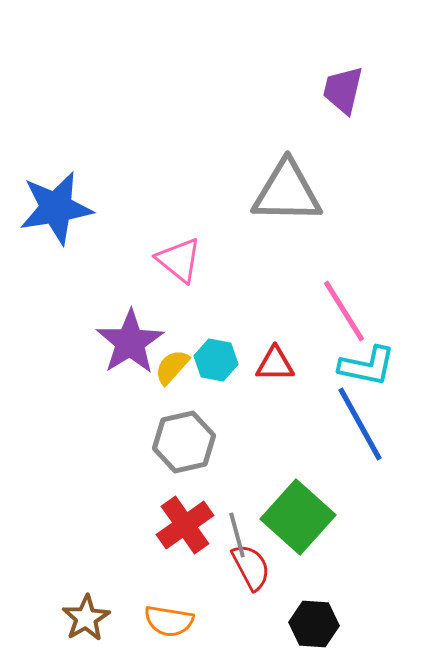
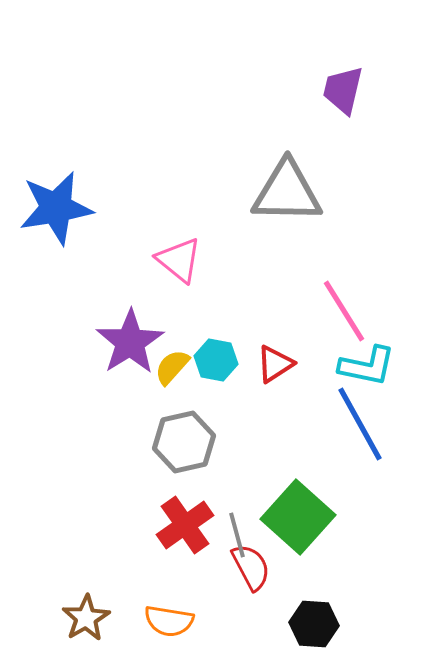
red triangle: rotated 33 degrees counterclockwise
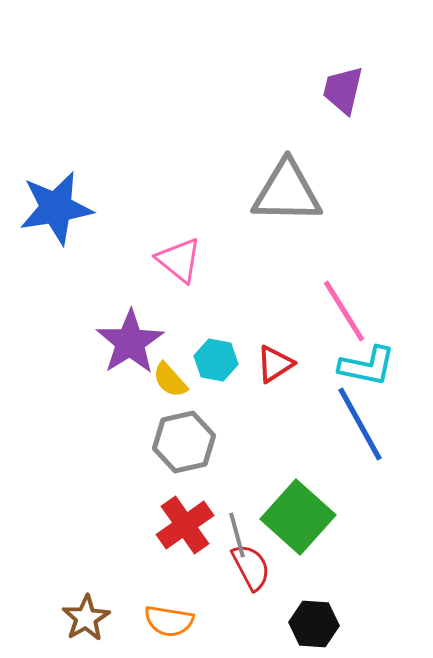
yellow semicircle: moved 2 px left, 13 px down; rotated 84 degrees counterclockwise
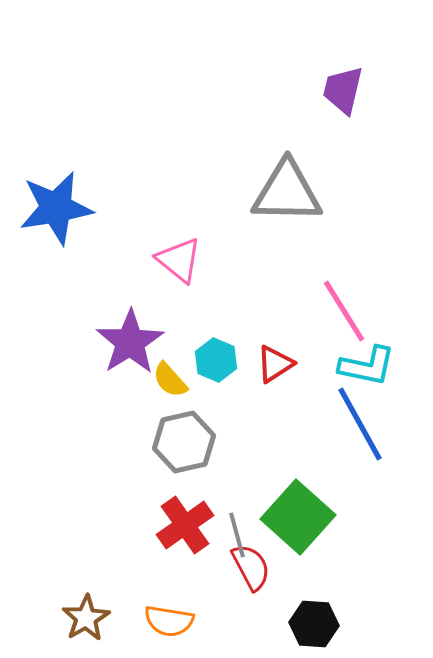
cyan hexagon: rotated 12 degrees clockwise
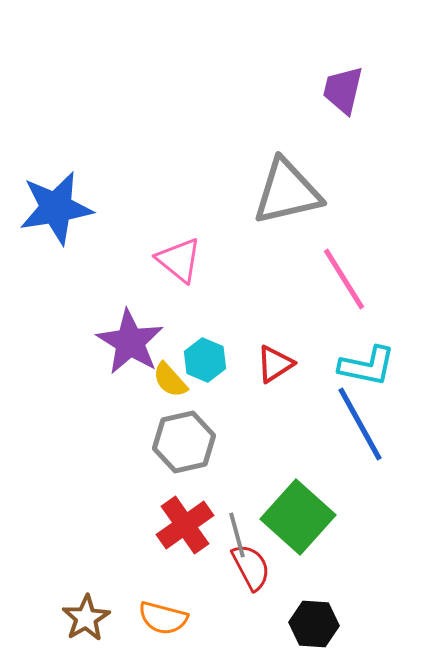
gray triangle: rotated 14 degrees counterclockwise
pink line: moved 32 px up
purple star: rotated 8 degrees counterclockwise
cyan hexagon: moved 11 px left
orange semicircle: moved 6 px left, 3 px up; rotated 6 degrees clockwise
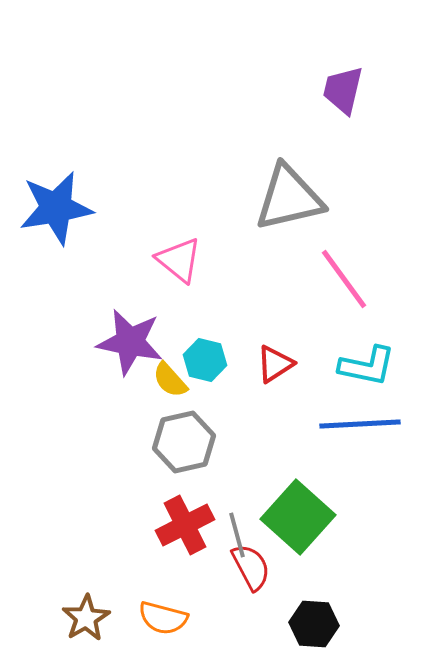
gray triangle: moved 2 px right, 6 px down
pink line: rotated 4 degrees counterclockwise
purple star: rotated 20 degrees counterclockwise
cyan hexagon: rotated 9 degrees counterclockwise
blue line: rotated 64 degrees counterclockwise
red cross: rotated 8 degrees clockwise
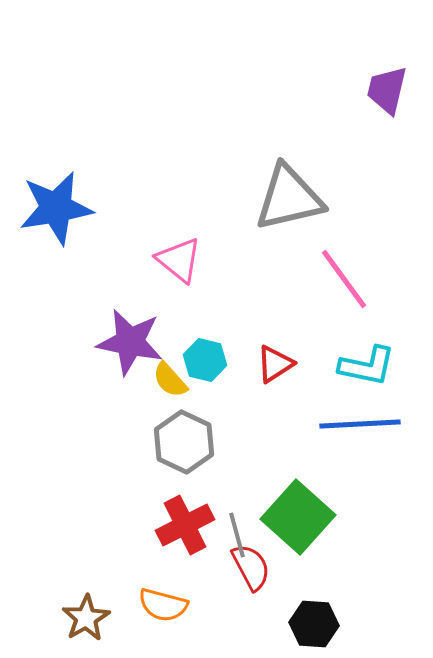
purple trapezoid: moved 44 px right
gray hexagon: rotated 22 degrees counterclockwise
orange semicircle: moved 13 px up
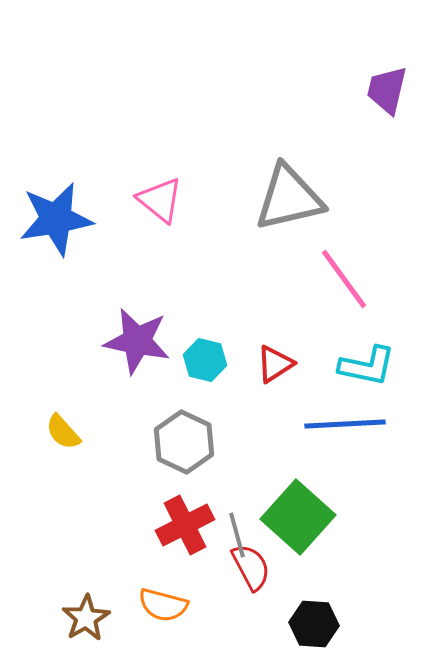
blue star: moved 11 px down
pink triangle: moved 19 px left, 60 px up
purple star: moved 7 px right, 1 px up
yellow semicircle: moved 107 px left, 52 px down
blue line: moved 15 px left
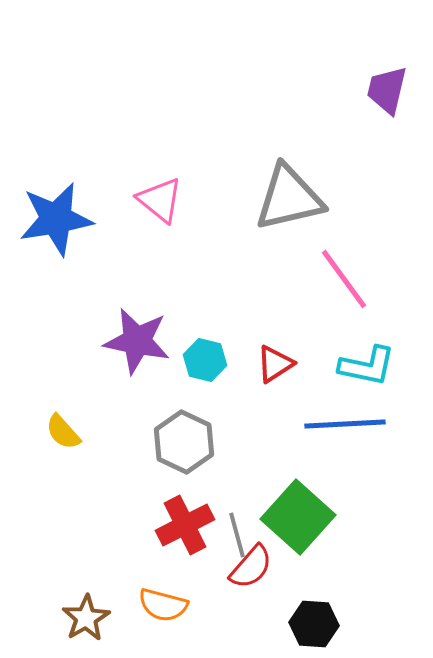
red semicircle: rotated 69 degrees clockwise
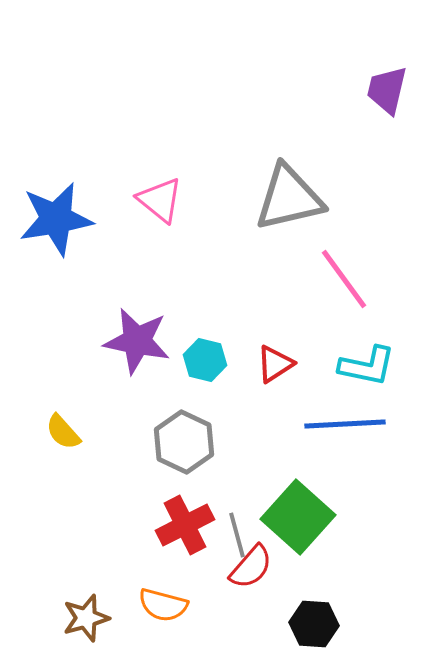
brown star: rotated 15 degrees clockwise
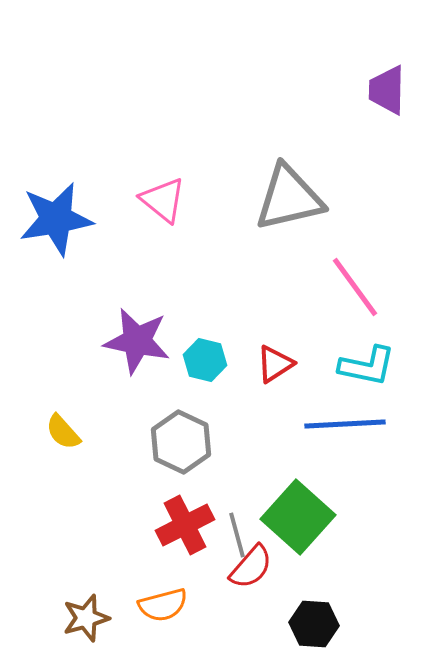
purple trapezoid: rotated 12 degrees counterclockwise
pink triangle: moved 3 px right
pink line: moved 11 px right, 8 px down
gray hexagon: moved 3 px left
orange semicircle: rotated 30 degrees counterclockwise
